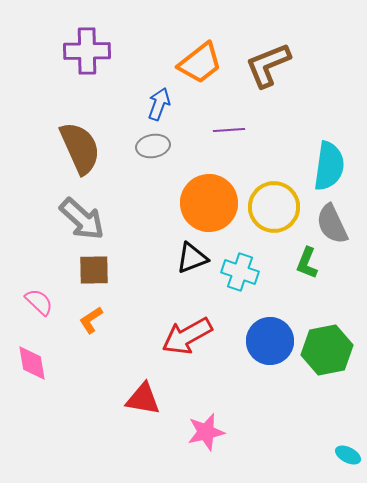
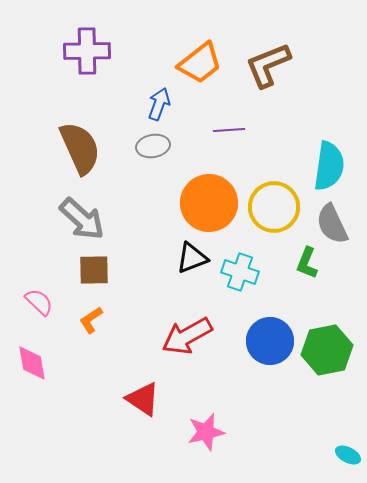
red triangle: rotated 24 degrees clockwise
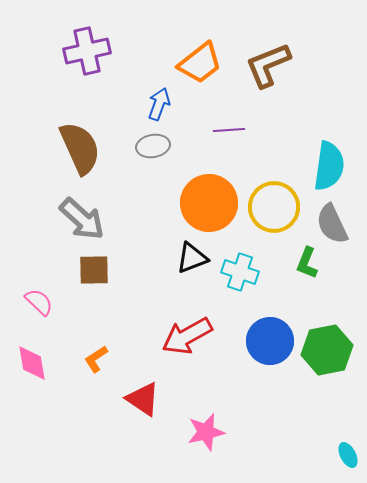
purple cross: rotated 12 degrees counterclockwise
orange L-shape: moved 5 px right, 39 px down
cyan ellipse: rotated 35 degrees clockwise
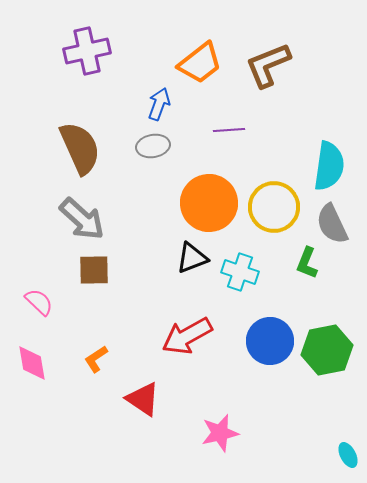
pink star: moved 14 px right, 1 px down
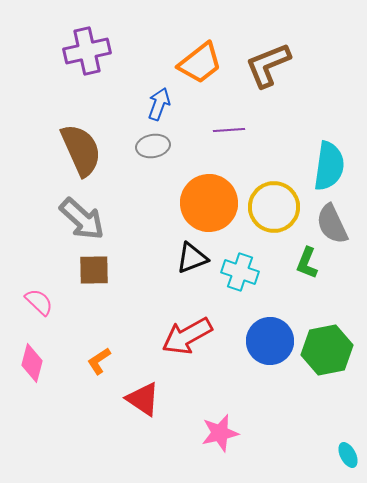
brown semicircle: moved 1 px right, 2 px down
orange L-shape: moved 3 px right, 2 px down
pink diamond: rotated 24 degrees clockwise
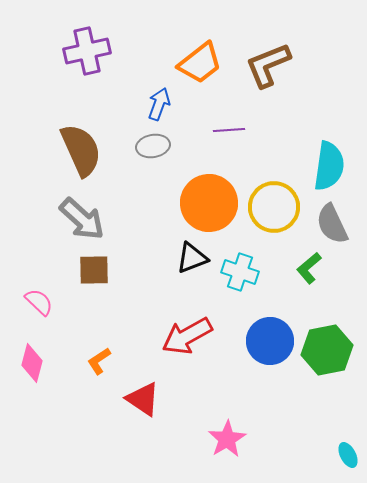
green L-shape: moved 2 px right, 5 px down; rotated 28 degrees clockwise
pink star: moved 7 px right, 6 px down; rotated 18 degrees counterclockwise
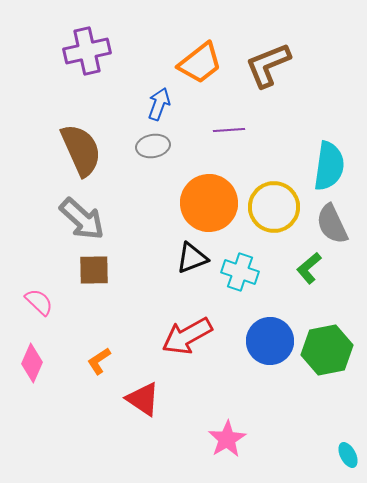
pink diamond: rotated 9 degrees clockwise
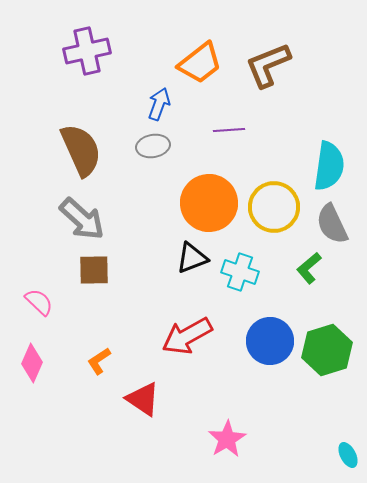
green hexagon: rotated 6 degrees counterclockwise
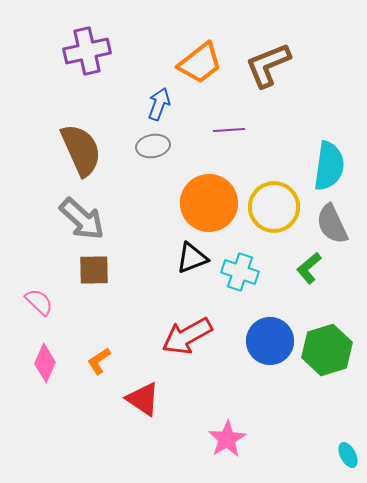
pink diamond: moved 13 px right
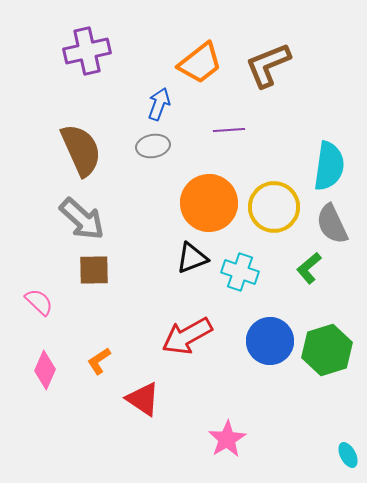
pink diamond: moved 7 px down
